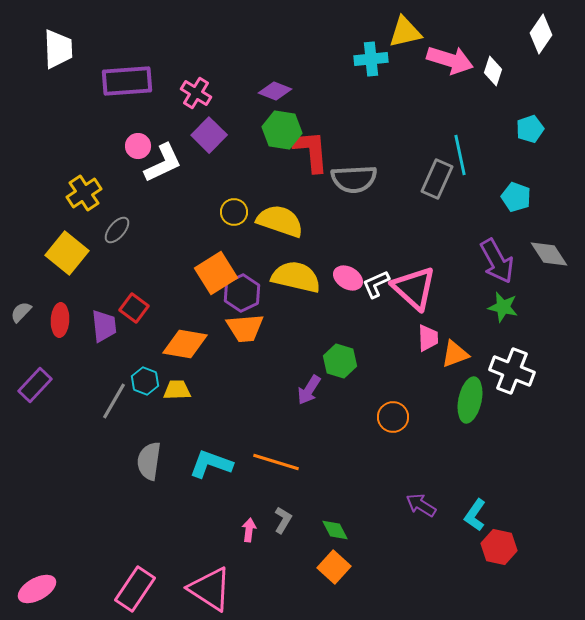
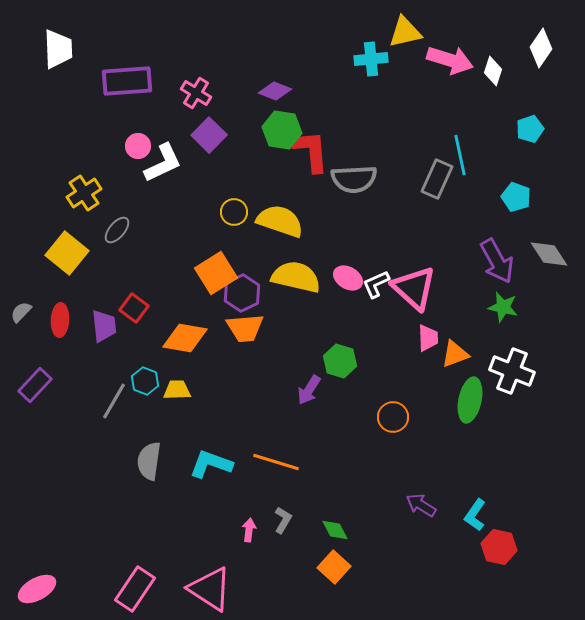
white diamond at (541, 34): moved 14 px down
orange diamond at (185, 344): moved 6 px up
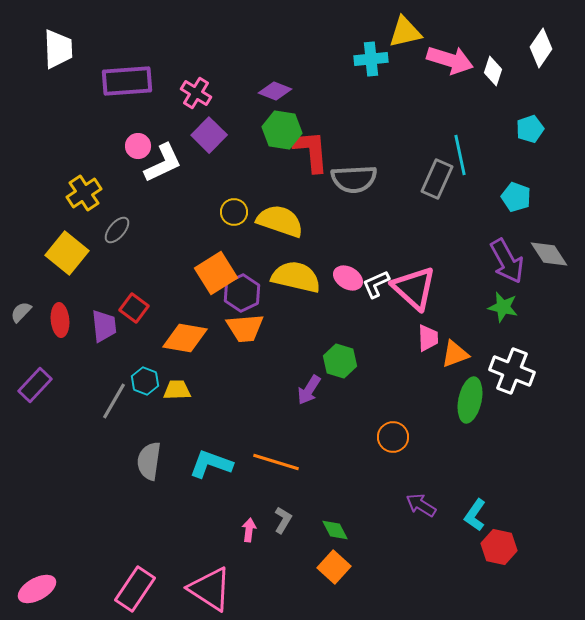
purple arrow at (497, 261): moved 10 px right
red ellipse at (60, 320): rotated 8 degrees counterclockwise
orange circle at (393, 417): moved 20 px down
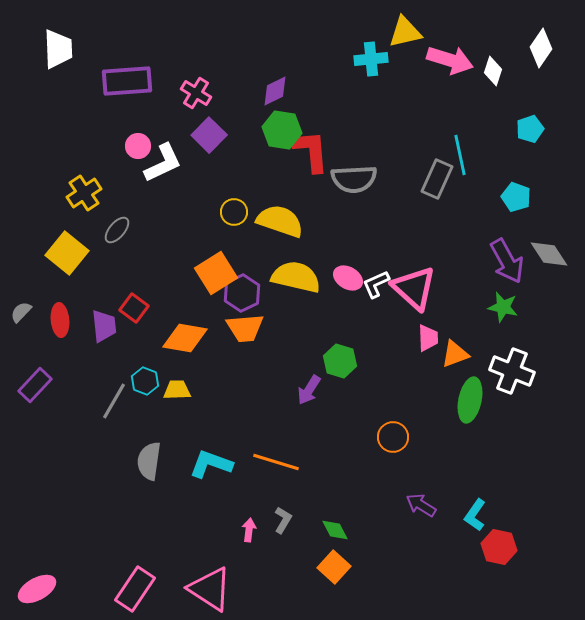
purple diamond at (275, 91): rotated 48 degrees counterclockwise
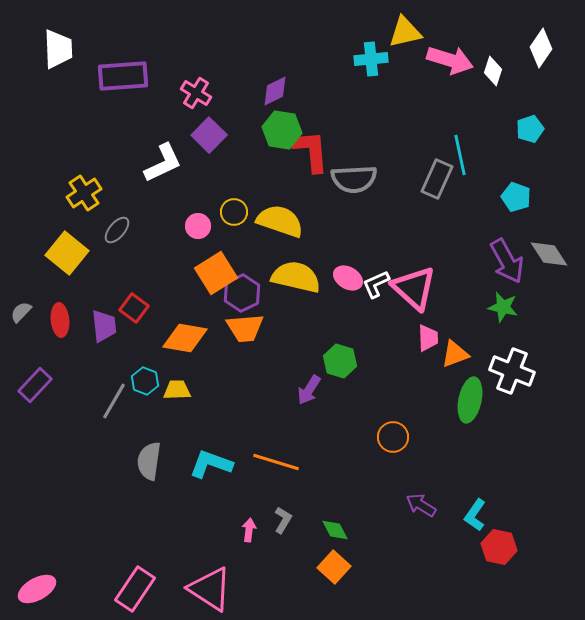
purple rectangle at (127, 81): moved 4 px left, 5 px up
pink circle at (138, 146): moved 60 px right, 80 px down
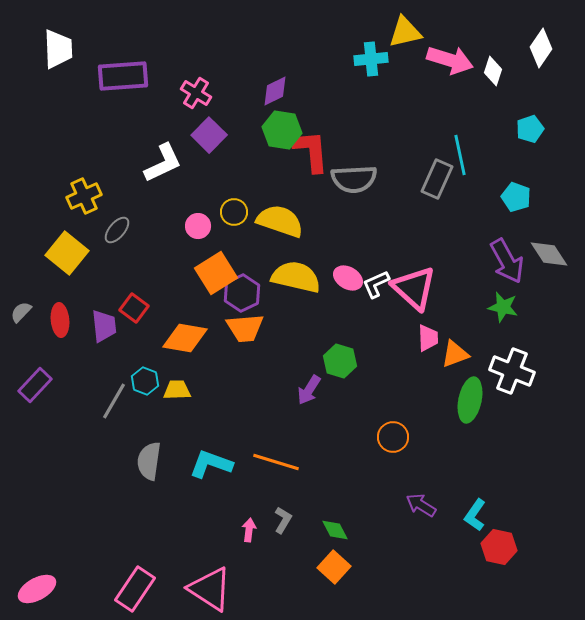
yellow cross at (84, 193): moved 3 px down; rotated 8 degrees clockwise
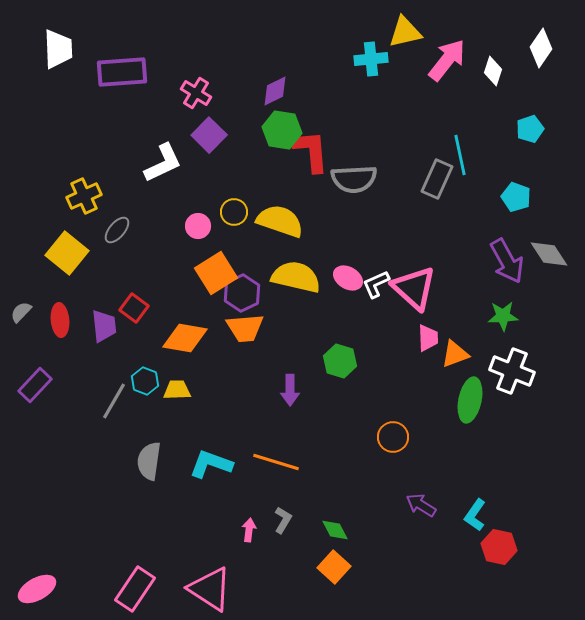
pink arrow at (450, 60): moved 3 px left; rotated 69 degrees counterclockwise
purple rectangle at (123, 76): moved 1 px left, 4 px up
green star at (503, 307): moved 9 px down; rotated 16 degrees counterclockwise
purple arrow at (309, 390): moved 19 px left; rotated 32 degrees counterclockwise
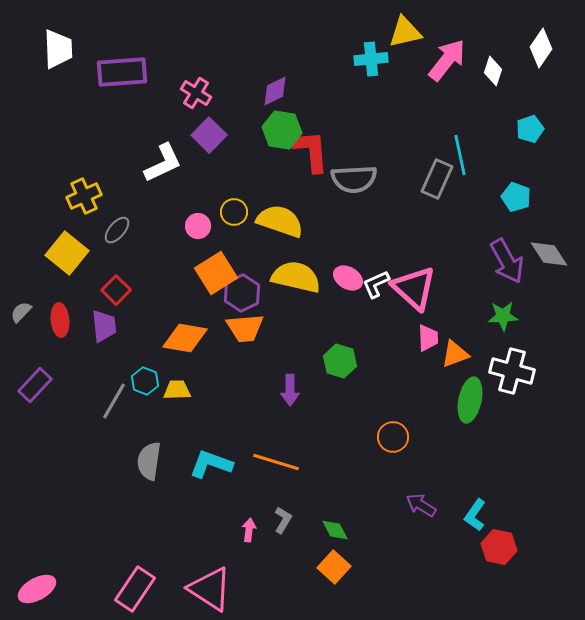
red square at (134, 308): moved 18 px left, 18 px up; rotated 8 degrees clockwise
white cross at (512, 371): rotated 6 degrees counterclockwise
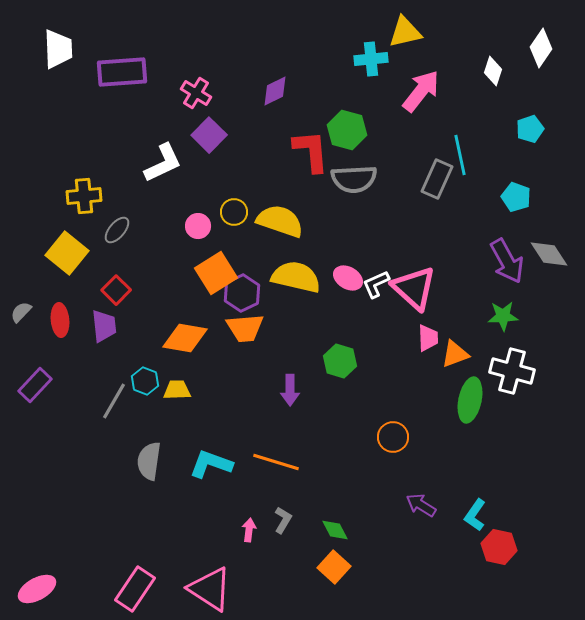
pink arrow at (447, 60): moved 26 px left, 31 px down
green hexagon at (282, 130): moved 65 px right; rotated 6 degrees clockwise
yellow cross at (84, 196): rotated 20 degrees clockwise
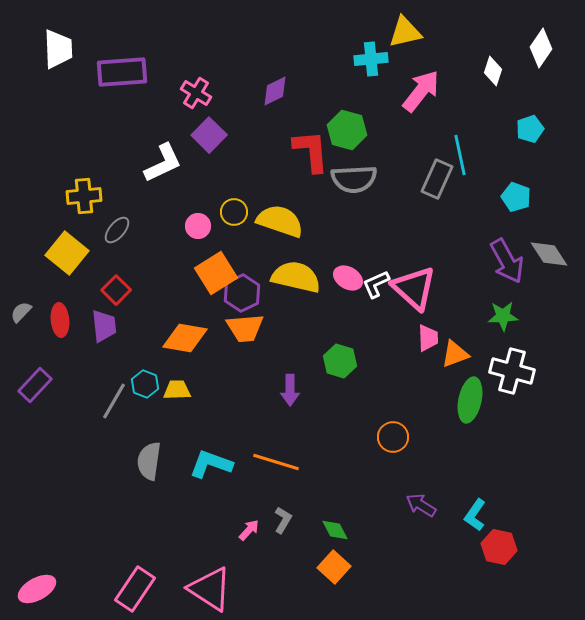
cyan hexagon at (145, 381): moved 3 px down
pink arrow at (249, 530): rotated 35 degrees clockwise
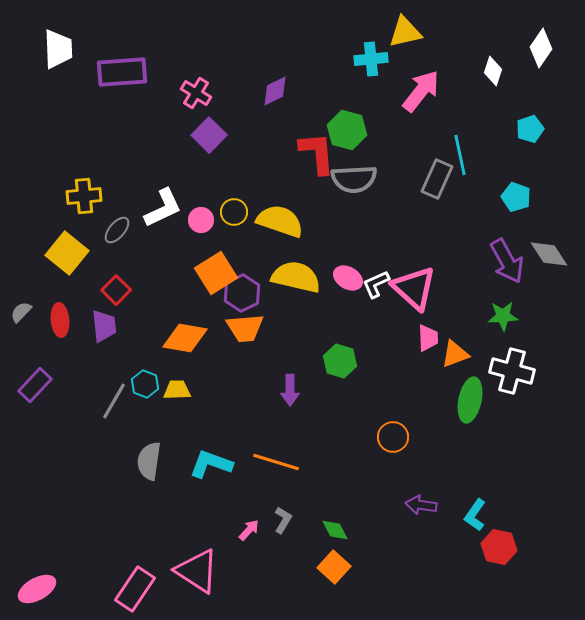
red L-shape at (311, 151): moved 6 px right, 2 px down
white L-shape at (163, 163): moved 45 px down
pink circle at (198, 226): moved 3 px right, 6 px up
purple arrow at (421, 505): rotated 24 degrees counterclockwise
pink triangle at (210, 589): moved 13 px left, 18 px up
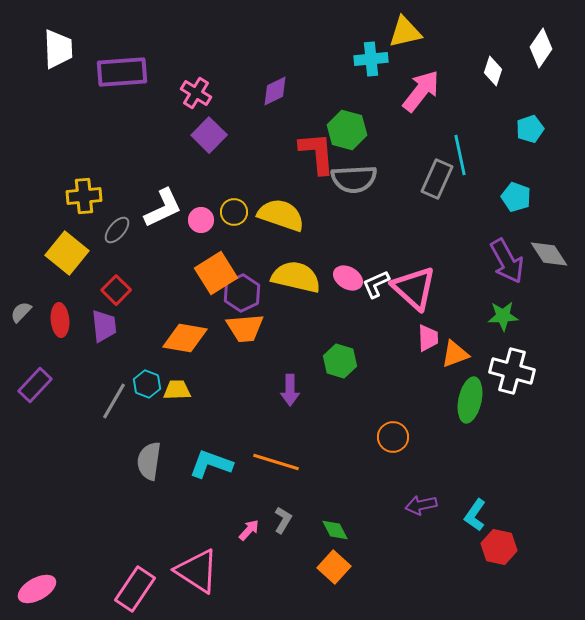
yellow semicircle at (280, 221): moved 1 px right, 6 px up
cyan hexagon at (145, 384): moved 2 px right
purple arrow at (421, 505): rotated 20 degrees counterclockwise
